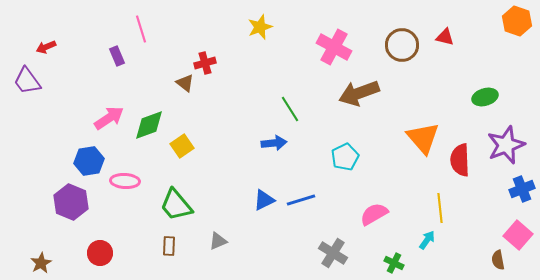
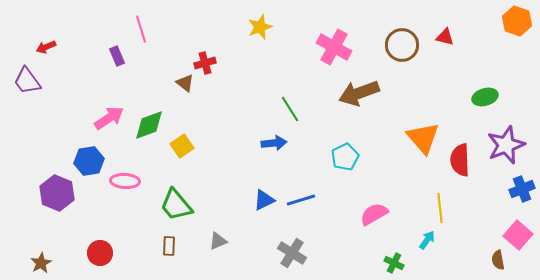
purple hexagon: moved 14 px left, 9 px up
gray cross: moved 41 px left
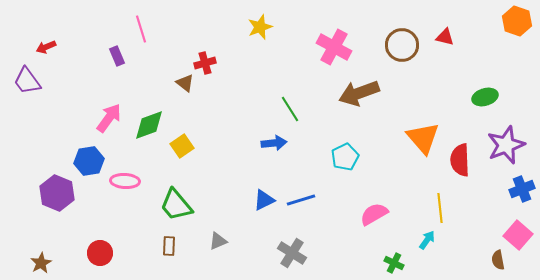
pink arrow: rotated 20 degrees counterclockwise
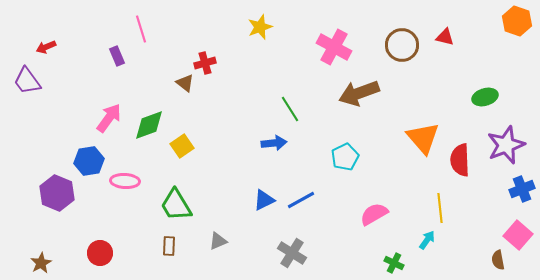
blue line: rotated 12 degrees counterclockwise
green trapezoid: rotated 9 degrees clockwise
